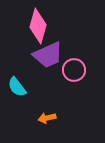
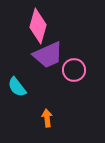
orange arrow: rotated 96 degrees clockwise
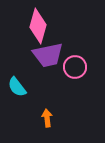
purple trapezoid: rotated 12 degrees clockwise
pink circle: moved 1 px right, 3 px up
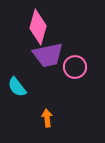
pink diamond: moved 1 px down
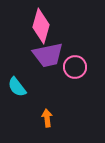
pink diamond: moved 3 px right, 1 px up
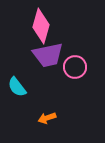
orange arrow: rotated 102 degrees counterclockwise
